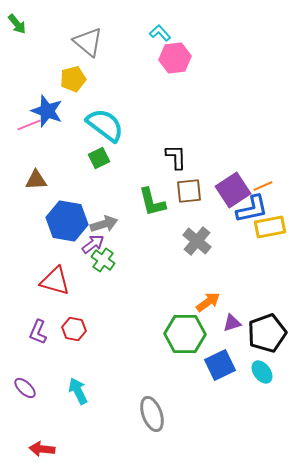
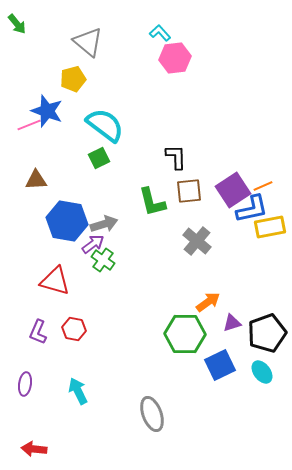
purple ellipse: moved 4 px up; rotated 55 degrees clockwise
red arrow: moved 8 px left
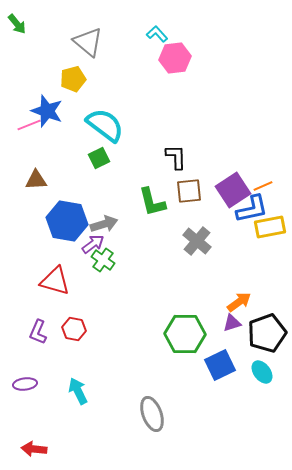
cyan L-shape: moved 3 px left, 1 px down
orange arrow: moved 31 px right
purple ellipse: rotated 75 degrees clockwise
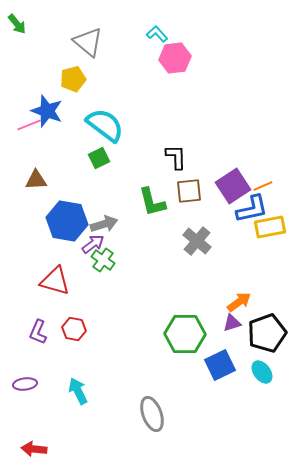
purple square: moved 4 px up
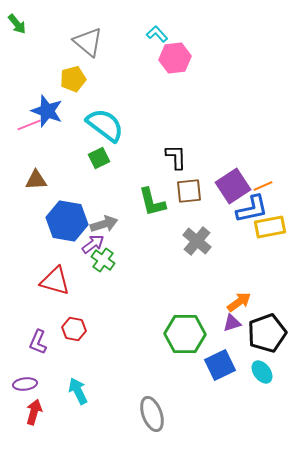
purple L-shape: moved 10 px down
red arrow: moved 37 px up; rotated 100 degrees clockwise
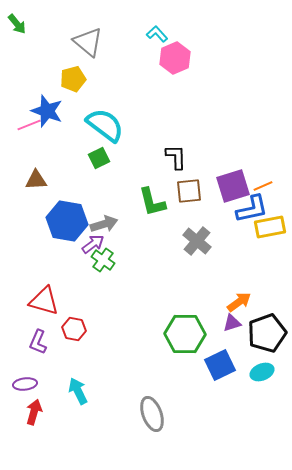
pink hexagon: rotated 16 degrees counterclockwise
purple square: rotated 16 degrees clockwise
red triangle: moved 11 px left, 20 px down
cyan ellipse: rotated 75 degrees counterclockwise
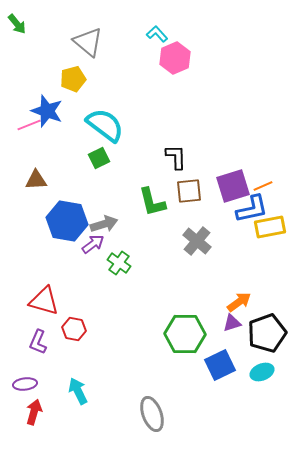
green cross: moved 16 px right, 3 px down
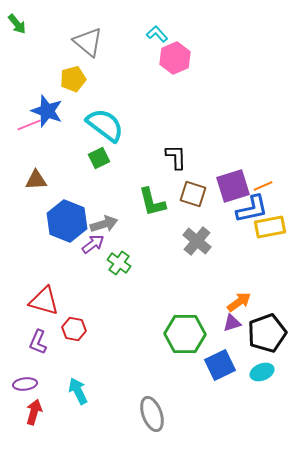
brown square: moved 4 px right, 3 px down; rotated 24 degrees clockwise
blue hexagon: rotated 12 degrees clockwise
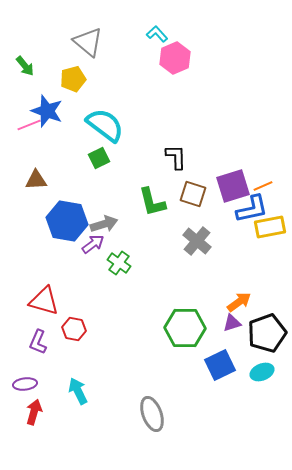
green arrow: moved 8 px right, 42 px down
blue hexagon: rotated 12 degrees counterclockwise
green hexagon: moved 6 px up
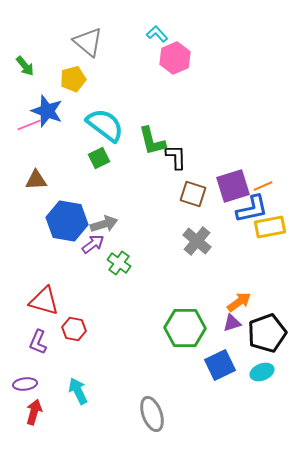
green L-shape: moved 61 px up
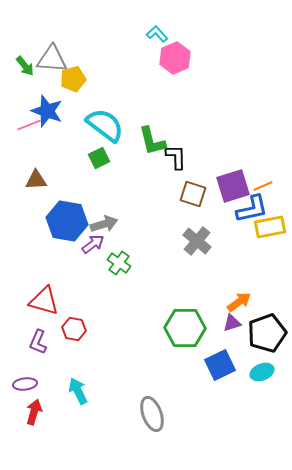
gray triangle: moved 36 px left, 17 px down; rotated 36 degrees counterclockwise
